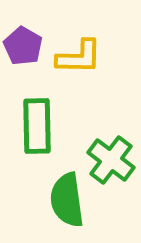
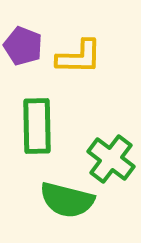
purple pentagon: rotated 9 degrees counterclockwise
green cross: moved 1 px up
green semicircle: rotated 68 degrees counterclockwise
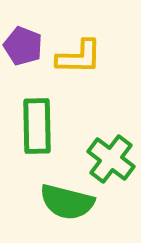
green semicircle: moved 2 px down
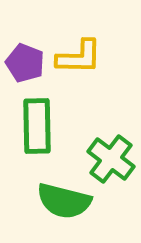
purple pentagon: moved 2 px right, 17 px down
green semicircle: moved 3 px left, 1 px up
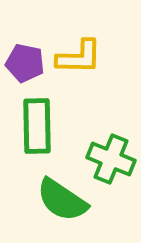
purple pentagon: rotated 9 degrees counterclockwise
green cross: rotated 15 degrees counterclockwise
green semicircle: moved 2 px left, 1 px up; rotated 20 degrees clockwise
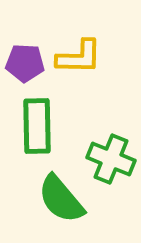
purple pentagon: rotated 9 degrees counterclockwise
green semicircle: moved 1 px left, 1 px up; rotated 16 degrees clockwise
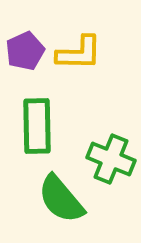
yellow L-shape: moved 4 px up
purple pentagon: moved 12 px up; rotated 27 degrees counterclockwise
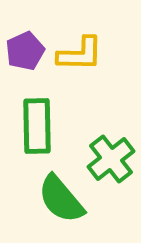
yellow L-shape: moved 1 px right, 1 px down
green cross: rotated 30 degrees clockwise
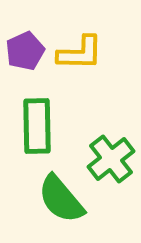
yellow L-shape: moved 1 px up
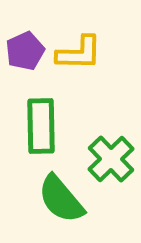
yellow L-shape: moved 1 px left
green rectangle: moved 4 px right
green cross: rotated 6 degrees counterclockwise
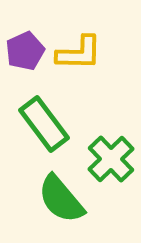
green rectangle: moved 3 px right, 2 px up; rotated 36 degrees counterclockwise
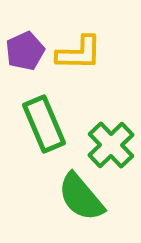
green rectangle: rotated 14 degrees clockwise
green cross: moved 14 px up
green semicircle: moved 20 px right, 2 px up
